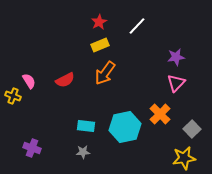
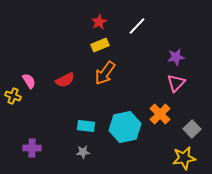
purple cross: rotated 18 degrees counterclockwise
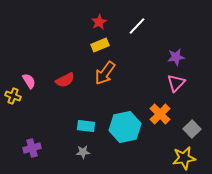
purple cross: rotated 18 degrees counterclockwise
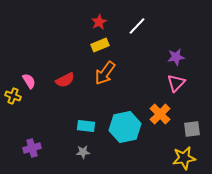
gray square: rotated 36 degrees clockwise
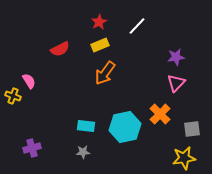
red semicircle: moved 5 px left, 31 px up
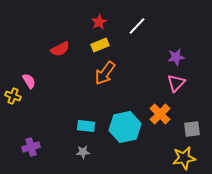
purple cross: moved 1 px left, 1 px up
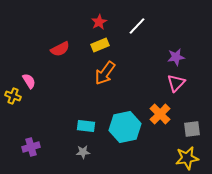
yellow star: moved 3 px right
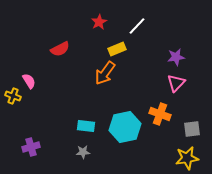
yellow rectangle: moved 17 px right, 4 px down
orange cross: rotated 25 degrees counterclockwise
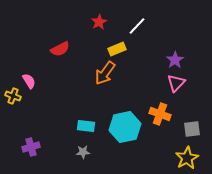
purple star: moved 1 px left, 3 px down; rotated 24 degrees counterclockwise
yellow star: rotated 20 degrees counterclockwise
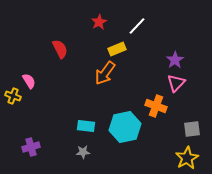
red semicircle: rotated 90 degrees counterclockwise
orange cross: moved 4 px left, 8 px up
